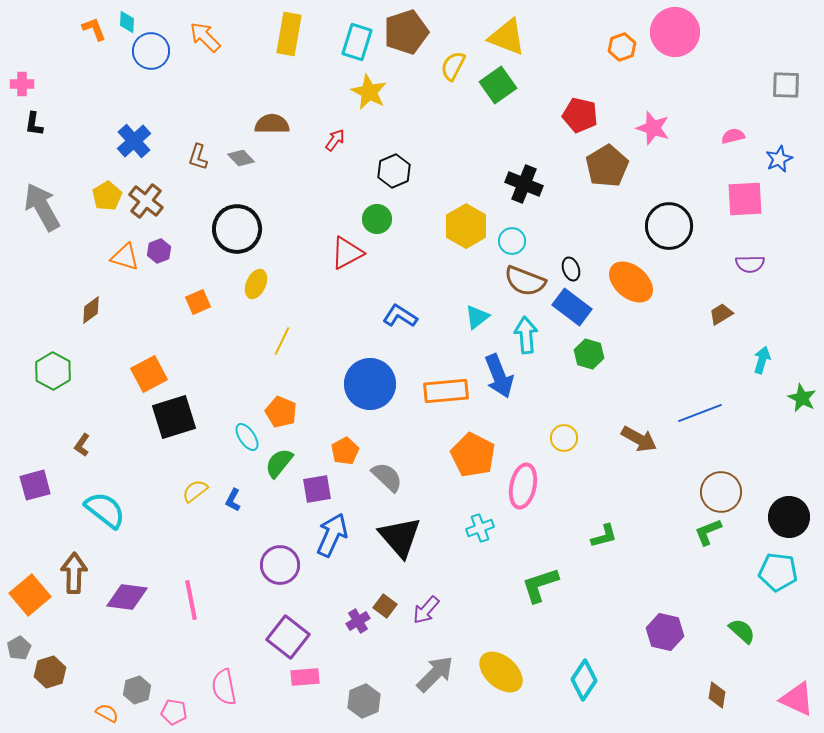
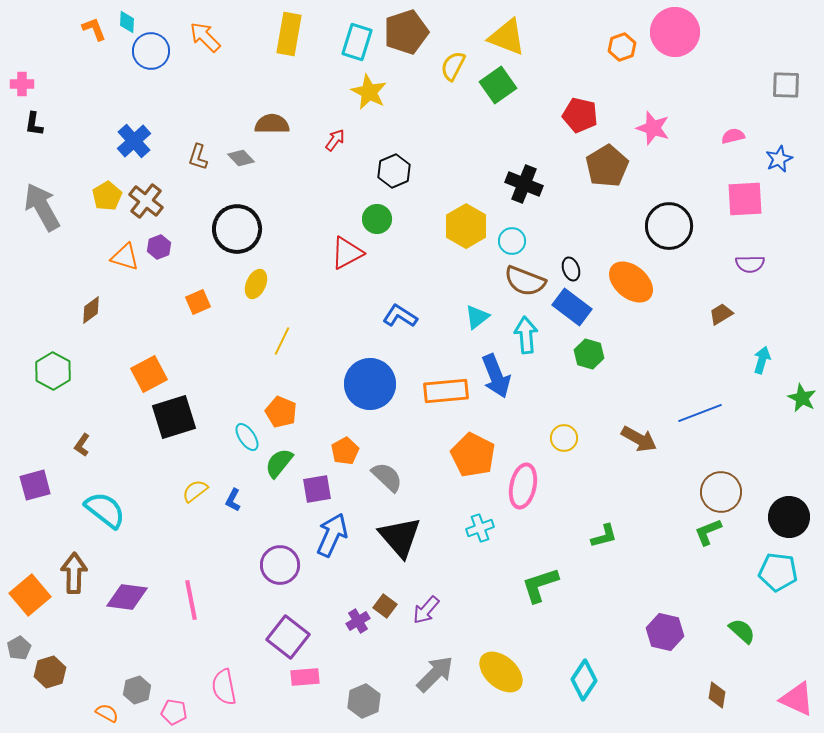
purple hexagon at (159, 251): moved 4 px up
blue arrow at (499, 376): moved 3 px left
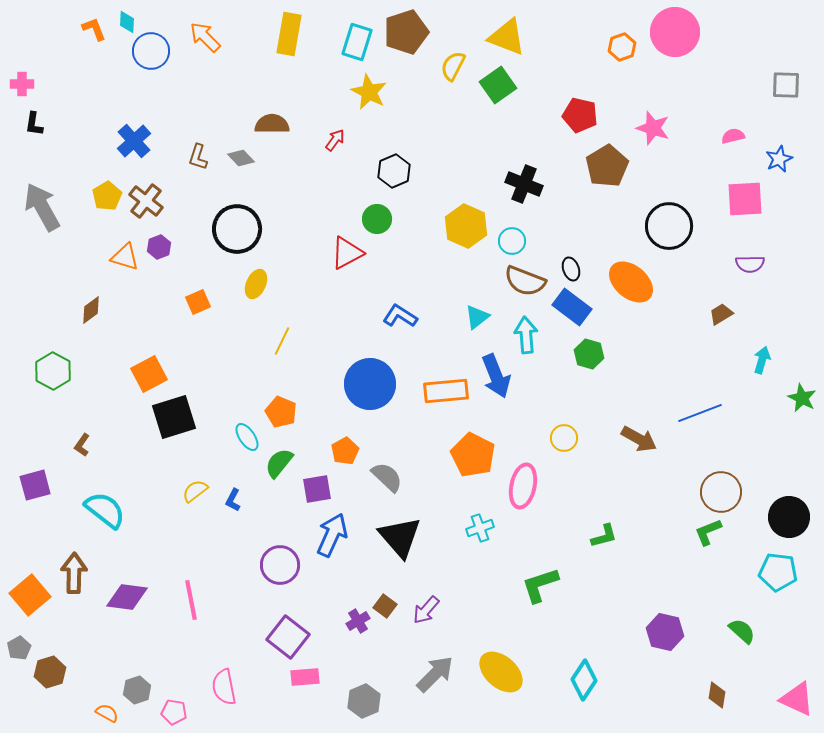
yellow hexagon at (466, 226): rotated 6 degrees counterclockwise
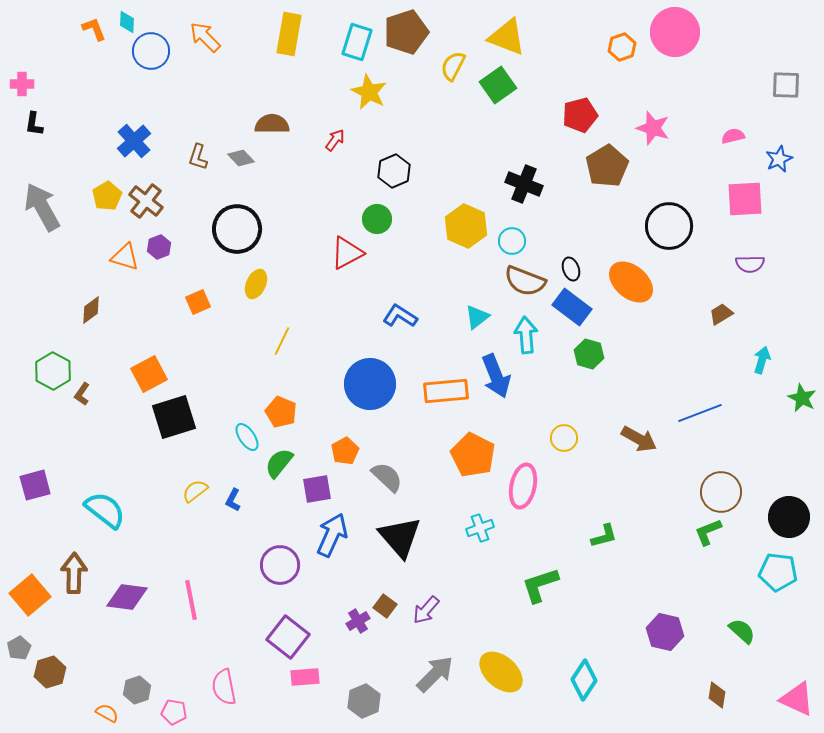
red pentagon at (580, 115): rotated 28 degrees counterclockwise
brown L-shape at (82, 445): moved 51 px up
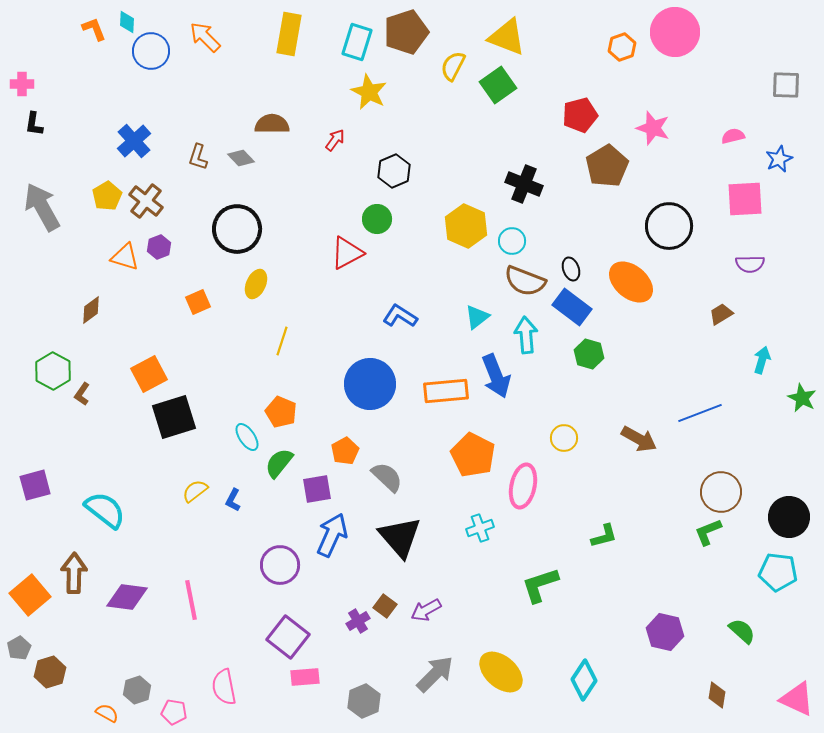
yellow line at (282, 341): rotated 8 degrees counterclockwise
purple arrow at (426, 610): rotated 20 degrees clockwise
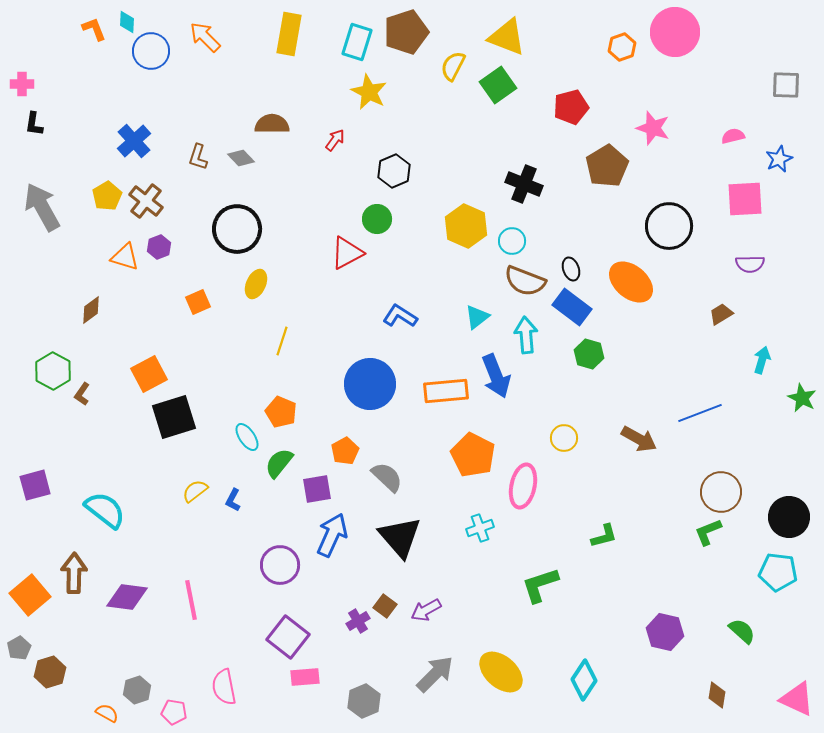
red pentagon at (580, 115): moved 9 px left, 8 px up
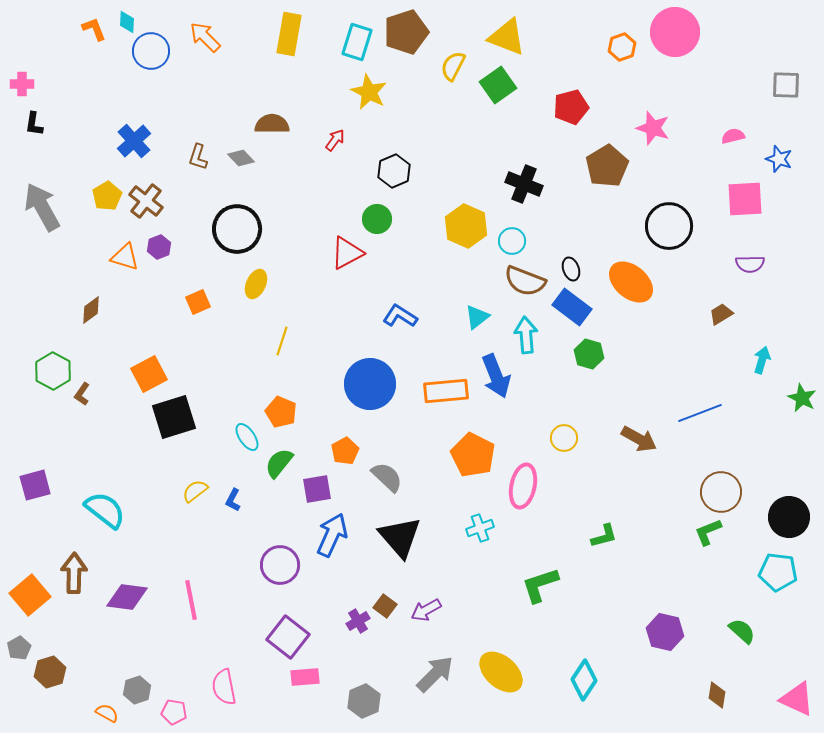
blue star at (779, 159): rotated 28 degrees counterclockwise
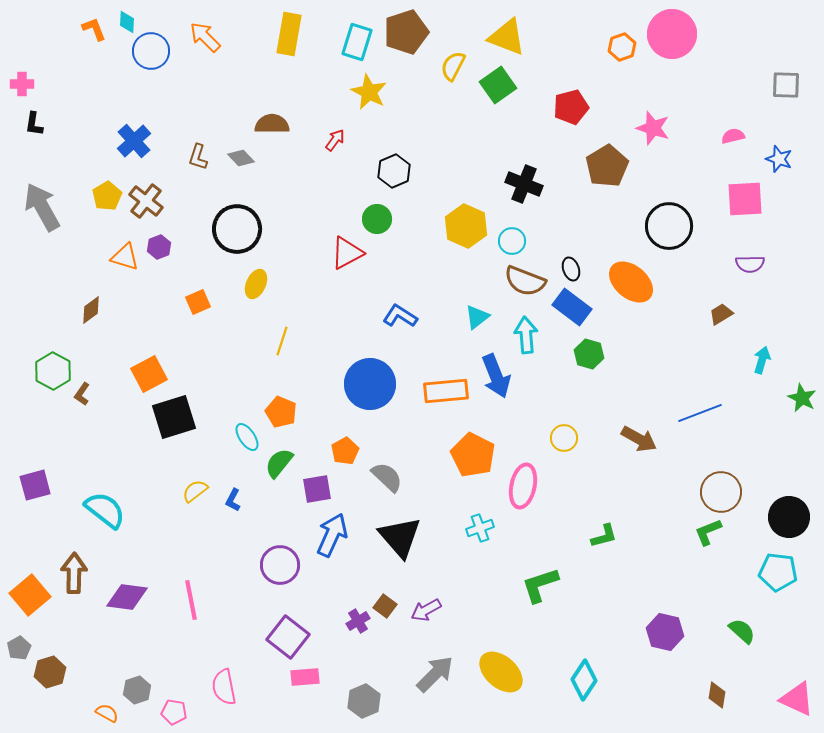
pink circle at (675, 32): moved 3 px left, 2 px down
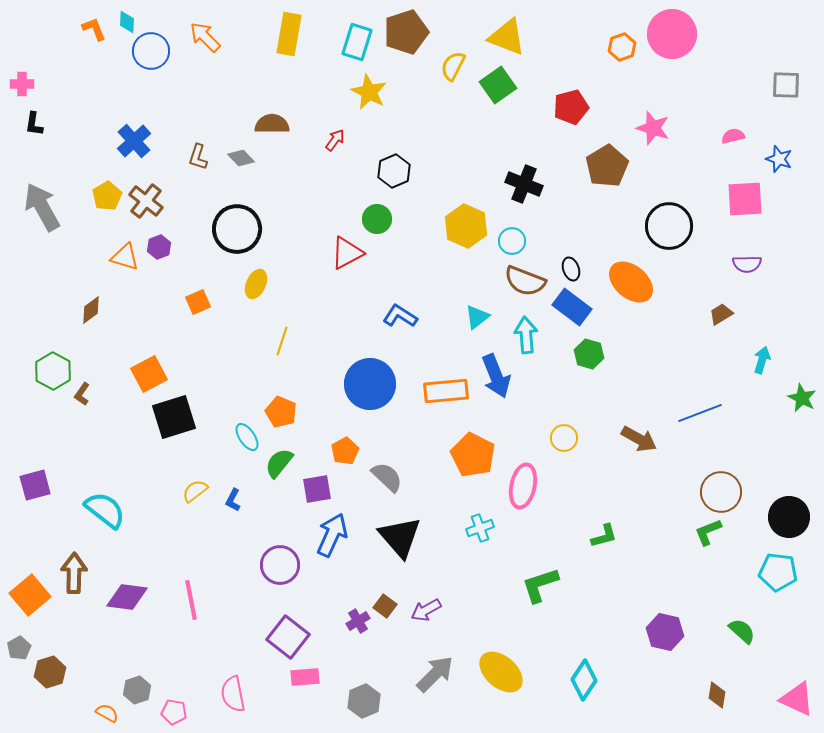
purple semicircle at (750, 264): moved 3 px left
pink semicircle at (224, 687): moved 9 px right, 7 px down
